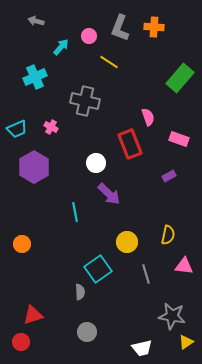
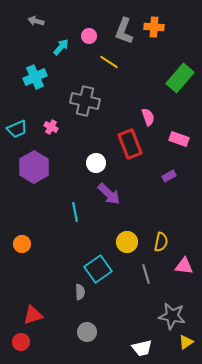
gray L-shape: moved 4 px right, 3 px down
yellow semicircle: moved 7 px left, 7 px down
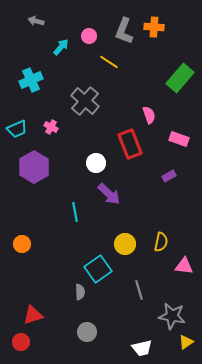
cyan cross: moved 4 px left, 3 px down
gray cross: rotated 28 degrees clockwise
pink semicircle: moved 1 px right, 2 px up
yellow circle: moved 2 px left, 2 px down
gray line: moved 7 px left, 16 px down
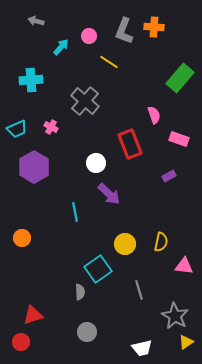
cyan cross: rotated 20 degrees clockwise
pink semicircle: moved 5 px right
orange circle: moved 6 px up
gray star: moved 3 px right; rotated 20 degrees clockwise
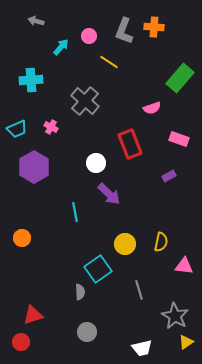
pink semicircle: moved 2 px left, 7 px up; rotated 90 degrees clockwise
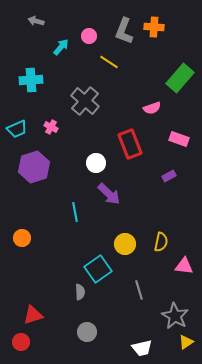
purple hexagon: rotated 12 degrees clockwise
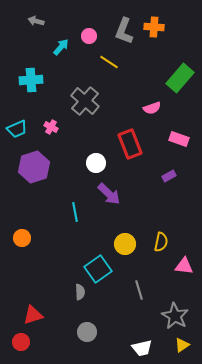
yellow triangle: moved 4 px left, 3 px down
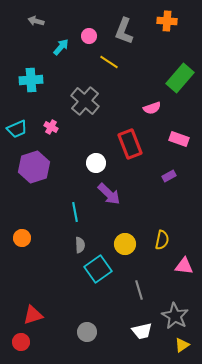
orange cross: moved 13 px right, 6 px up
yellow semicircle: moved 1 px right, 2 px up
gray semicircle: moved 47 px up
white trapezoid: moved 17 px up
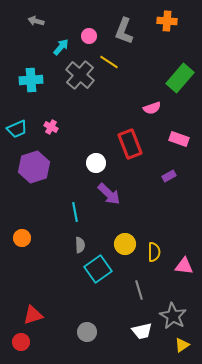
gray cross: moved 5 px left, 26 px up
yellow semicircle: moved 8 px left, 12 px down; rotated 12 degrees counterclockwise
gray star: moved 2 px left
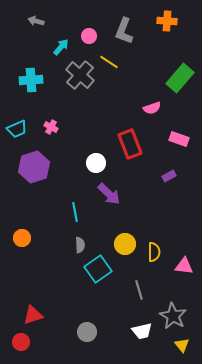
yellow triangle: rotated 35 degrees counterclockwise
